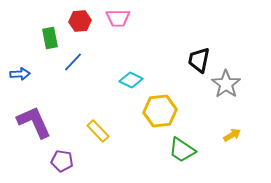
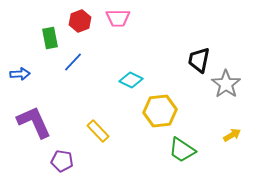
red hexagon: rotated 15 degrees counterclockwise
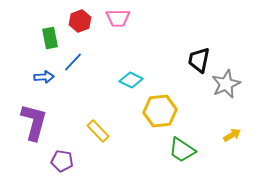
blue arrow: moved 24 px right, 3 px down
gray star: rotated 12 degrees clockwise
purple L-shape: rotated 39 degrees clockwise
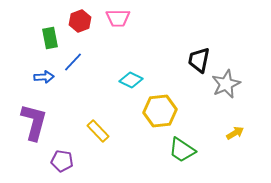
yellow arrow: moved 3 px right, 2 px up
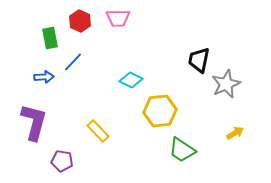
red hexagon: rotated 15 degrees counterclockwise
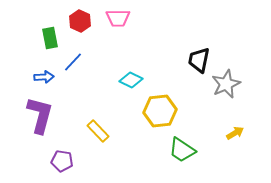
purple L-shape: moved 6 px right, 7 px up
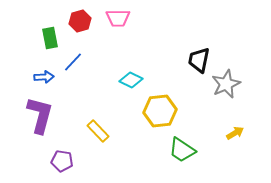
red hexagon: rotated 20 degrees clockwise
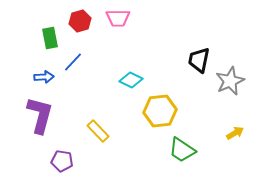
gray star: moved 4 px right, 3 px up
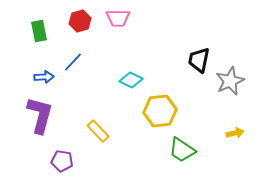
green rectangle: moved 11 px left, 7 px up
yellow arrow: rotated 18 degrees clockwise
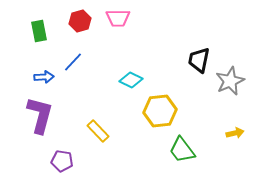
green trapezoid: rotated 20 degrees clockwise
